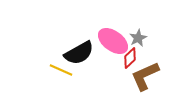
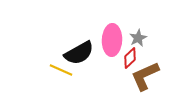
pink ellipse: moved 1 px left, 1 px up; rotated 56 degrees clockwise
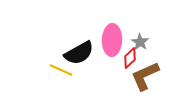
gray star: moved 2 px right, 4 px down; rotated 12 degrees counterclockwise
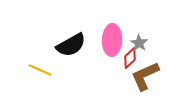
gray star: moved 1 px left, 1 px down
black semicircle: moved 8 px left, 8 px up
yellow line: moved 21 px left
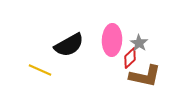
black semicircle: moved 2 px left
brown L-shape: rotated 144 degrees counterclockwise
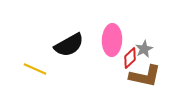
gray star: moved 5 px right, 6 px down; rotated 12 degrees clockwise
yellow line: moved 5 px left, 1 px up
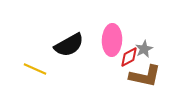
red diamond: moved 1 px left, 1 px up; rotated 15 degrees clockwise
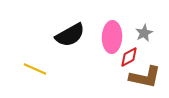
pink ellipse: moved 3 px up
black semicircle: moved 1 px right, 10 px up
gray star: moved 16 px up
brown L-shape: moved 1 px down
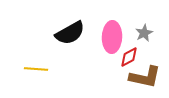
black semicircle: moved 2 px up
yellow line: moved 1 px right; rotated 20 degrees counterclockwise
